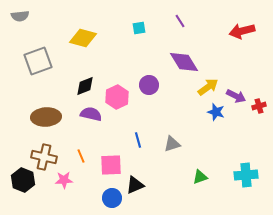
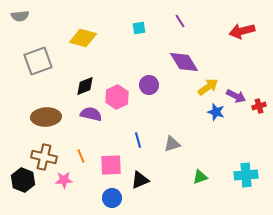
black triangle: moved 5 px right, 5 px up
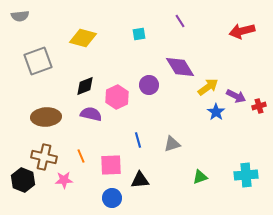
cyan square: moved 6 px down
purple diamond: moved 4 px left, 5 px down
blue star: rotated 18 degrees clockwise
black triangle: rotated 18 degrees clockwise
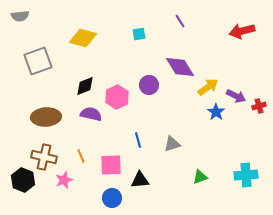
pink star: rotated 18 degrees counterclockwise
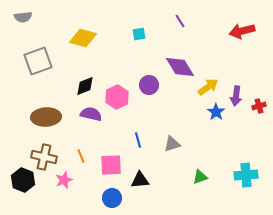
gray semicircle: moved 3 px right, 1 px down
purple arrow: rotated 72 degrees clockwise
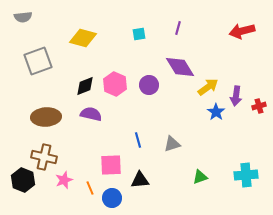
purple line: moved 2 px left, 7 px down; rotated 48 degrees clockwise
pink hexagon: moved 2 px left, 13 px up; rotated 10 degrees counterclockwise
orange line: moved 9 px right, 32 px down
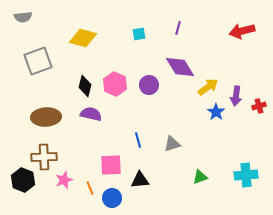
black diamond: rotated 55 degrees counterclockwise
brown cross: rotated 15 degrees counterclockwise
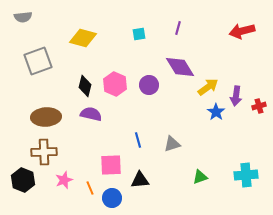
brown cross: moved 5 px up
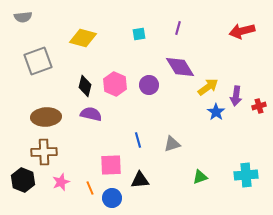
pink star: moved 3 px left, 2 px down
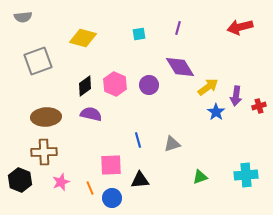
red arrow: moved 2 px left, 4 px up
black diamond: rotated 40 degrees clockwise
black hexagon: moved 3 px left
